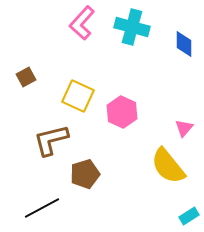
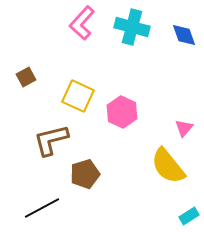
blue diamond: moved 9 px up; rotated 20 degrees counterclockwise
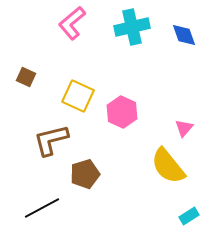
pink L-shape: moved 10 px left; rotated 8 degrees clockwise
cyan cross: rotated 28 degrees counterclockwise
brown square: rotated 36 degrees counterclockwise
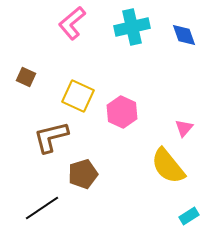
brown L-shape: moved 3 px up
brown pentagon: moved 2 px left
black line: rotated 6 degrees counterclockwise
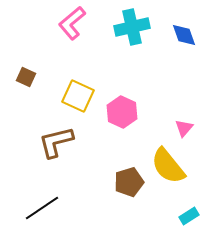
brown L-shape: moved 5 px right, 5 px down
brown pentagon: moved 46 px right, 8 px down
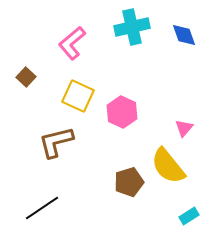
pink L-shape: moved 20 px down
brown square: rotated 18 degrees clockwise
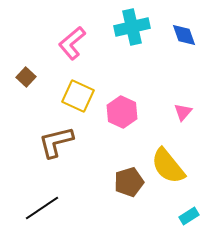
pink triangle: moved 1 px left, 16 px up
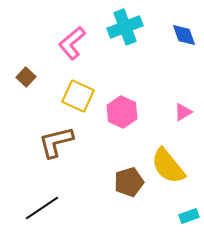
cyan cross: moved 7 px left; rotated 8 degrees counterclockwise
pink triangle: rotated 18 degrees clockwise
cyan rectangle: rotated 12 degrees clockwise
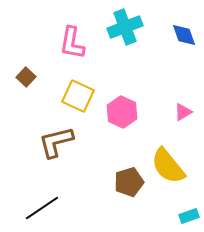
pink L-shape: rotated 40 degrees counterclockwise
